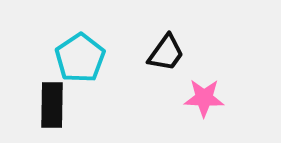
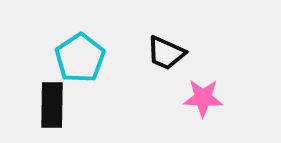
black trapezoid: rotated 78 degrees clockwise
pink star: moved 1 px left
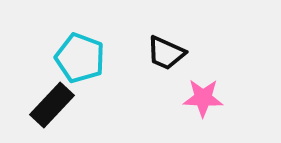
cyan pentagon: rotated 18 degrees counterclockwise
black rectangle: rotated 42 degrees clockwise
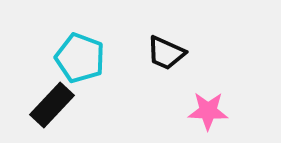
pink star: moved 5 px right, 13 px down
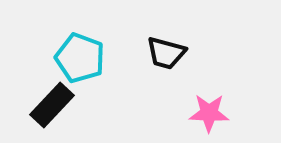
black trapezoid: rotated 9 degrees counterclockwise
pink star: moved 1 px right, 2 px down
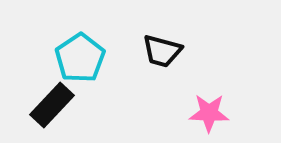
black trapezoid: moved 4 px left, 2 px up
cyan pentagon: rotated 18 degrees clockwise
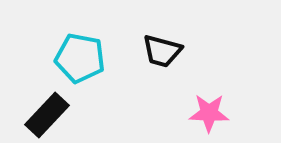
cyan pentagon: rotated 27 degrees counterclockwise
black rectangle: moved 5 px left, 10 px down
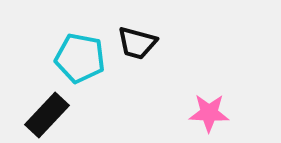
black trapezoid: moved 25 px left, 8 px up
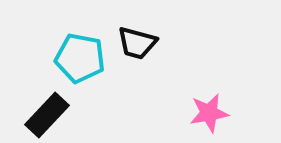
pink star: rotated 12 degrees counterclockwise
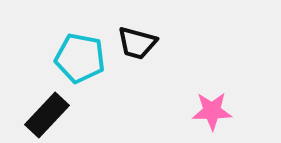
pink star: moved 3 px right, 2 px up; rotated 9 degrees clockwise
